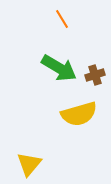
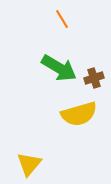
brown cross: moved 1 px left, 3 px down
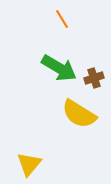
yellow semicircle: rotated 48 degrees clockwise
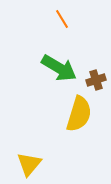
brown cross: moved 2 px right, 2 px down
yellow semicircle: rotated 105 degrees counterclockwise
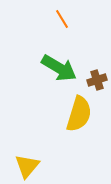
brown cross: moved 1 px right
yellow triangle: moved 2 px left, 2 px down
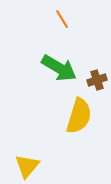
yellow semicircle: moved 2 px down
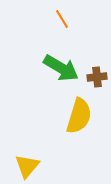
green arrow: moved 2 px right
brown cross: moved 3 px up; rotated 12 degrees clockwise
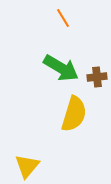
orange line: moved 1 px right, 1 px up
yellow semicircle: moved 5 px left, 2 px up
